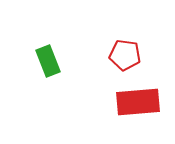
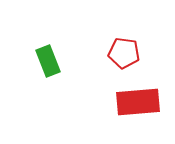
red pentagon: moved 1 px left, 2 px up
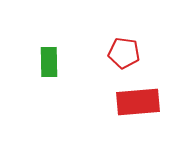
green rectangle: moved 1 px right, 1 px down; rotated 20 degrees clockwise
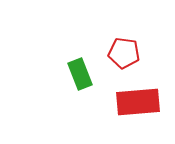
green rectangle: moved 31 px right, 12 px down; rotated 20 degrees counterclockwise
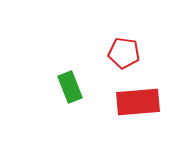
green rectangle: moved 10 px left, 13 px down
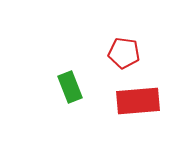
red rectangle: moved 1 px up
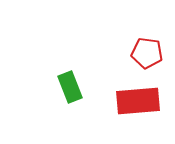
red pentagon: moved 23 px right
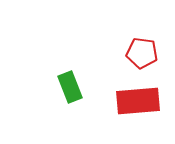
red pentagon: moved 5 px left
